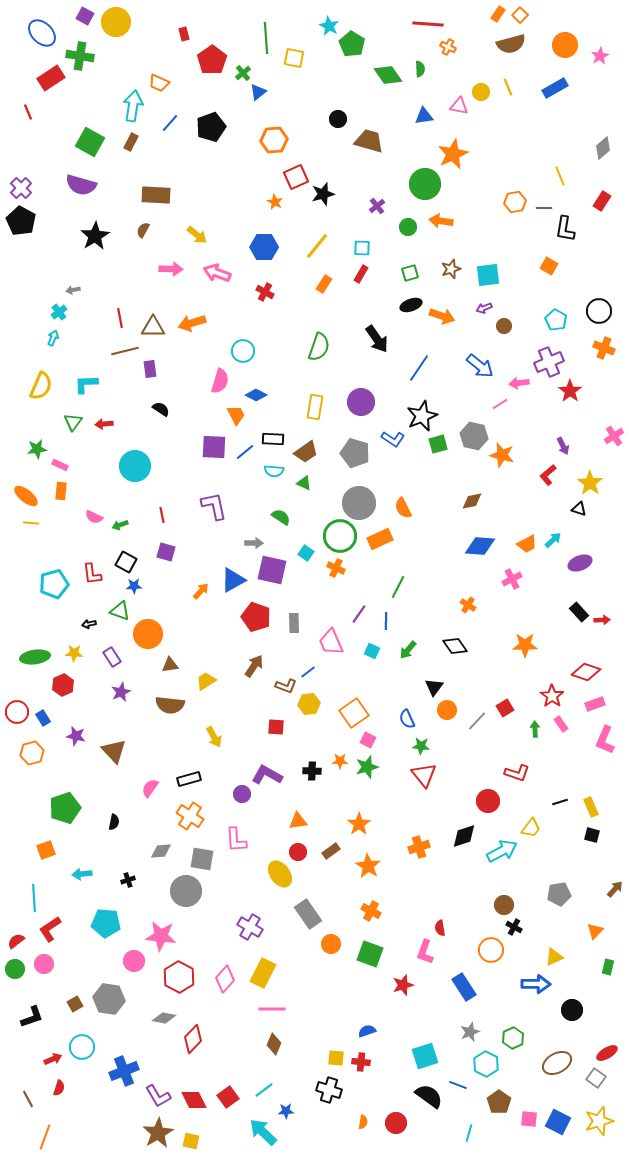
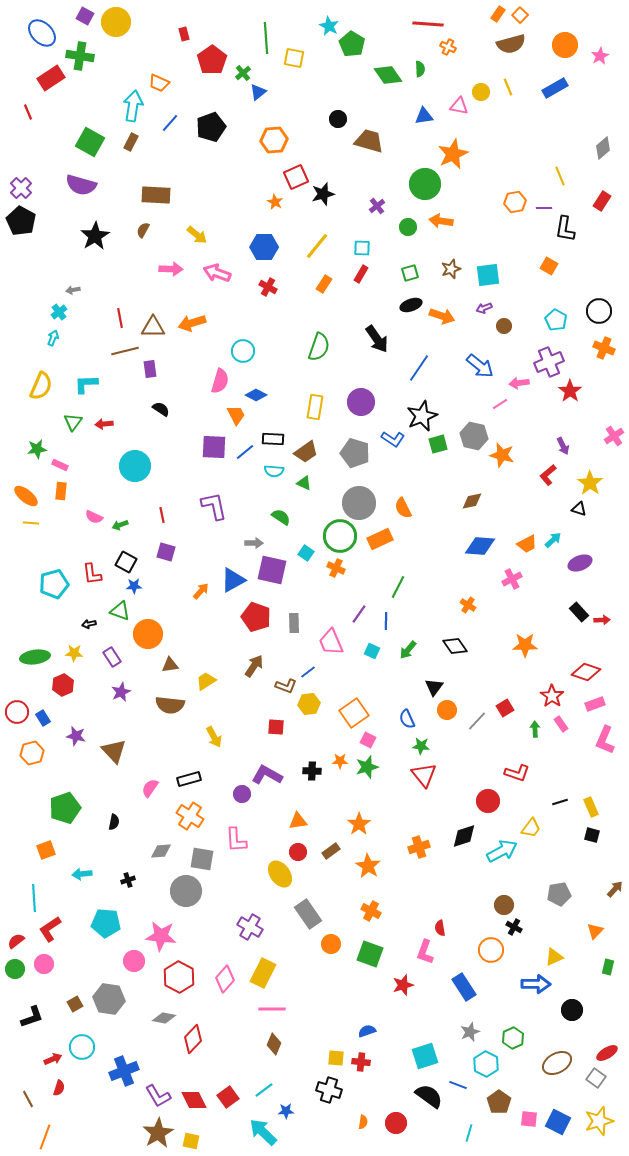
red cross at (265, 292): moved 3 px right, 5 px up
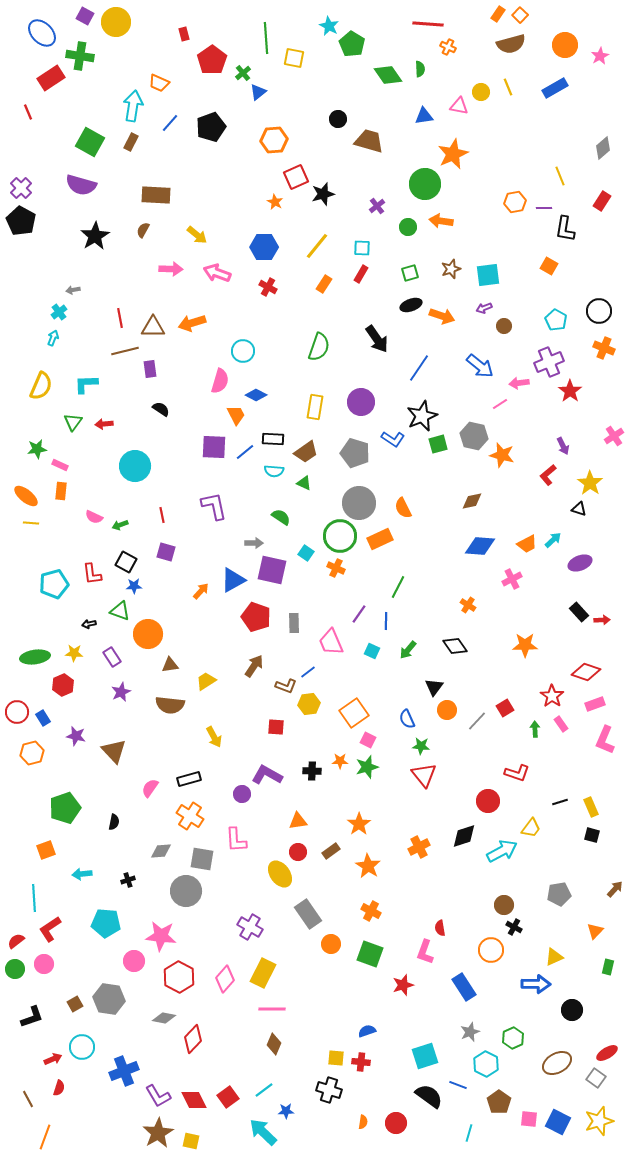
orange cross at (419, 847): rotated 10 degrees counterclockwise
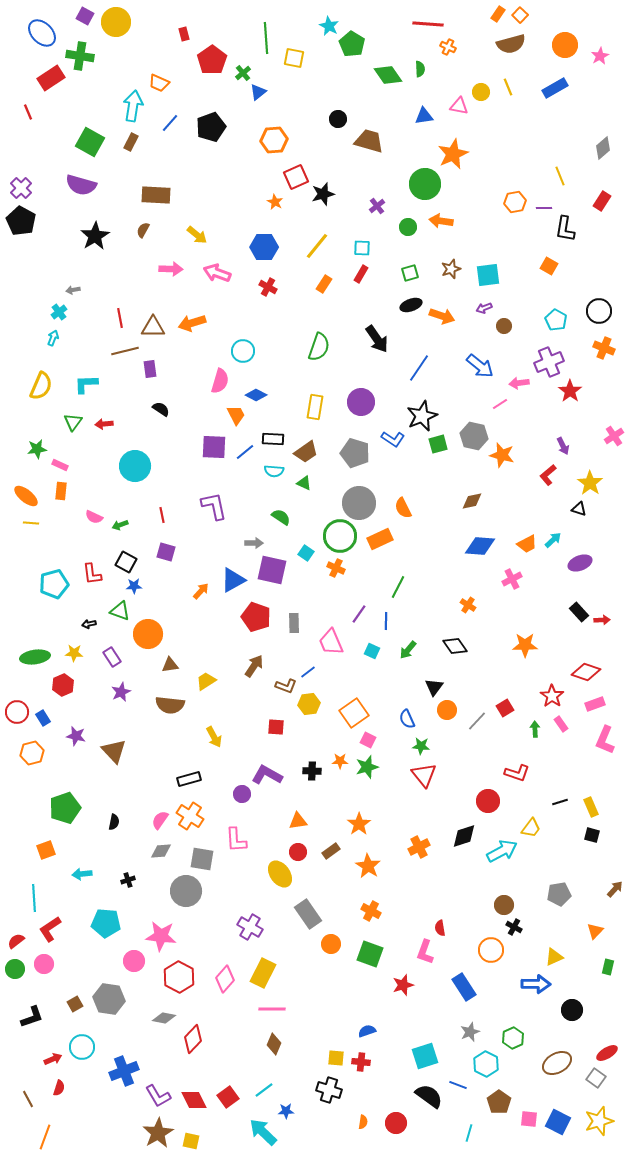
pink semicircle at (150, 788): moved 10 px right, 32 px down
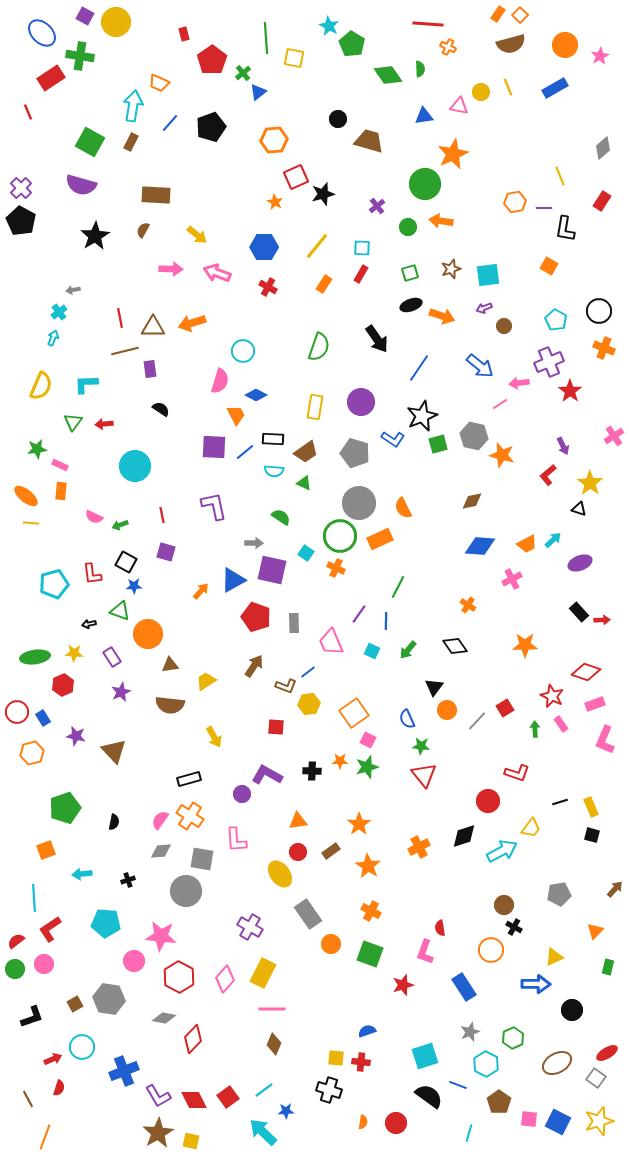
red star at (552, 696): rotated 10 degrees counterclockwise
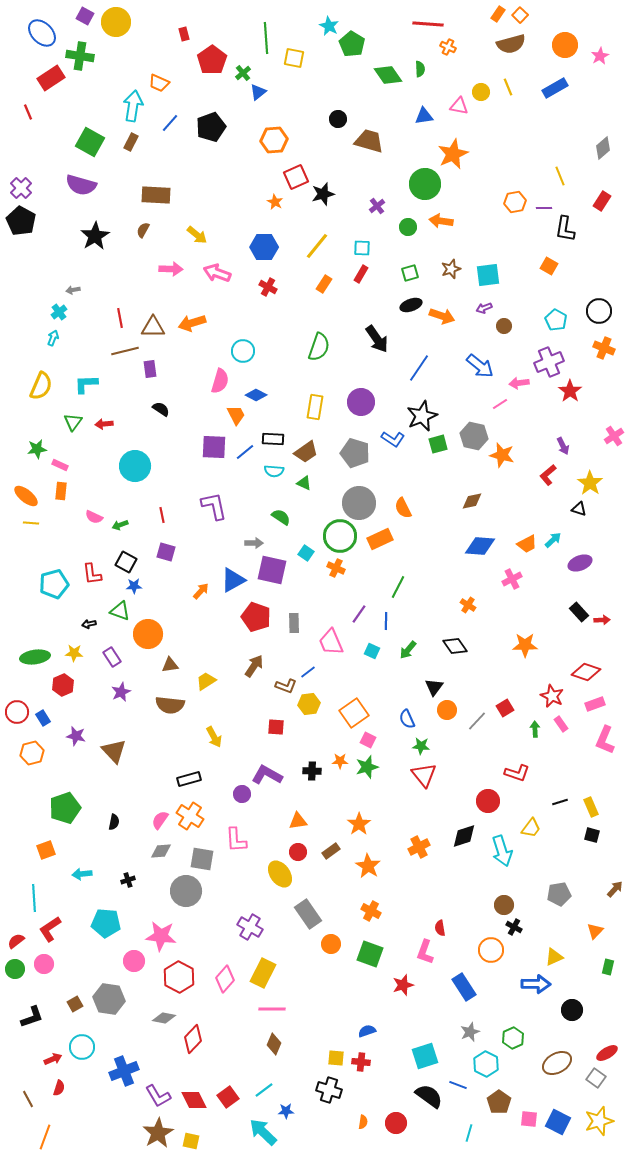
cyan arrow at (502, 851): rotated 100 degrees clockwise
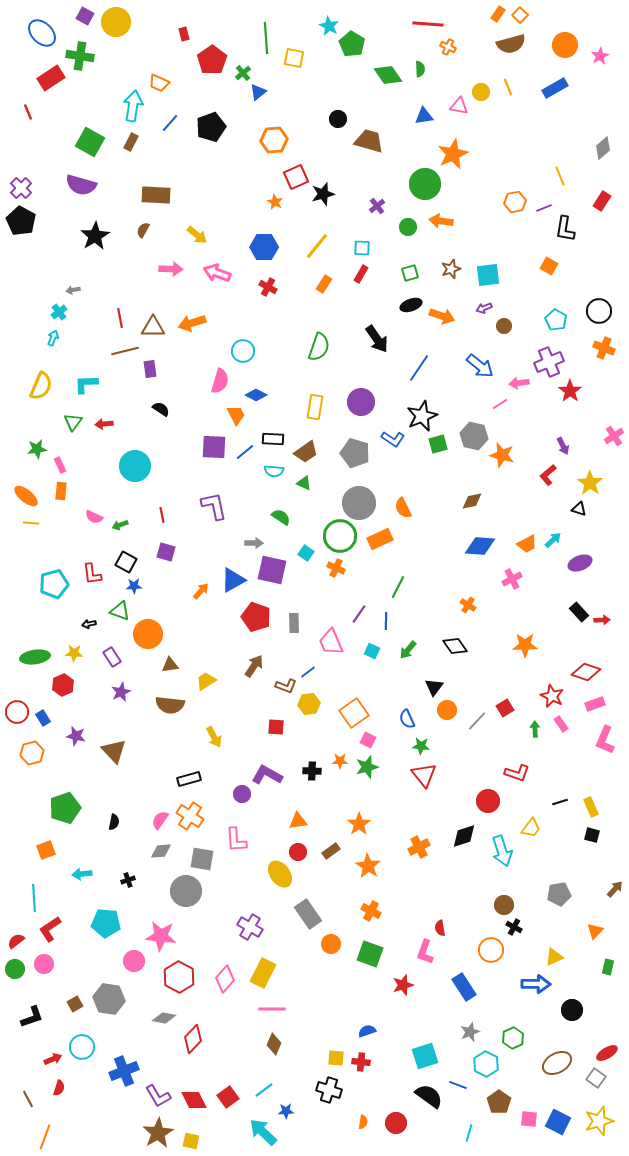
purple line at (544, 208): rotated 21 degrees counterclockwise
pink rectangle at (60, 465): rotated 42 degrees clockwise
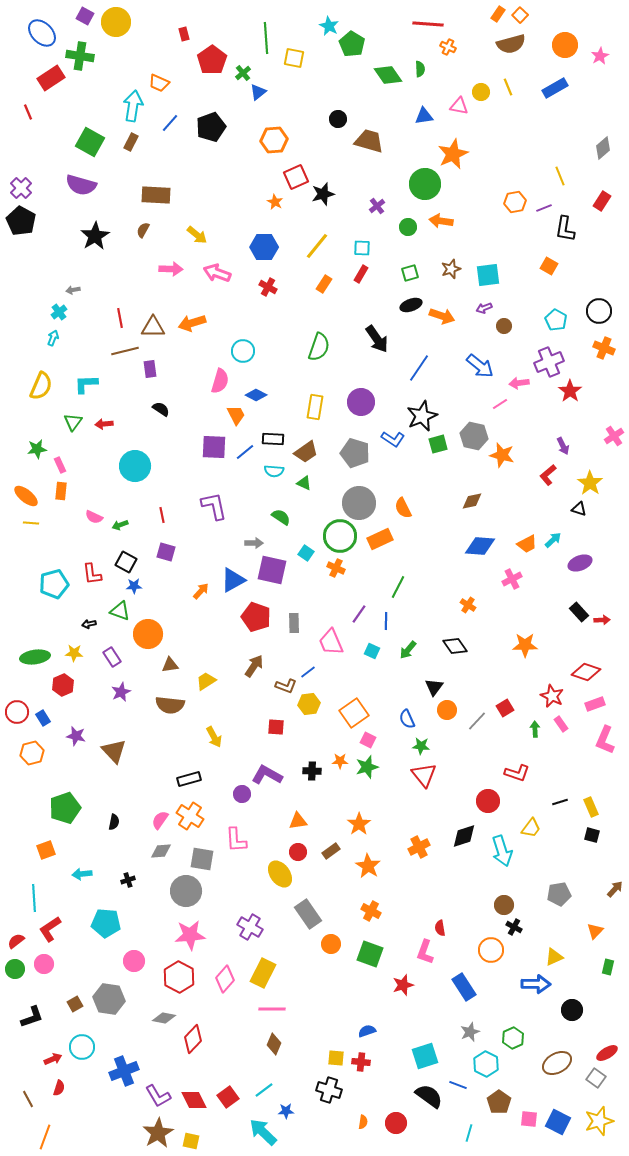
pink star at (161, 936): moved 29 px right, 1 px up; rotated 12 degrees counterclockwise
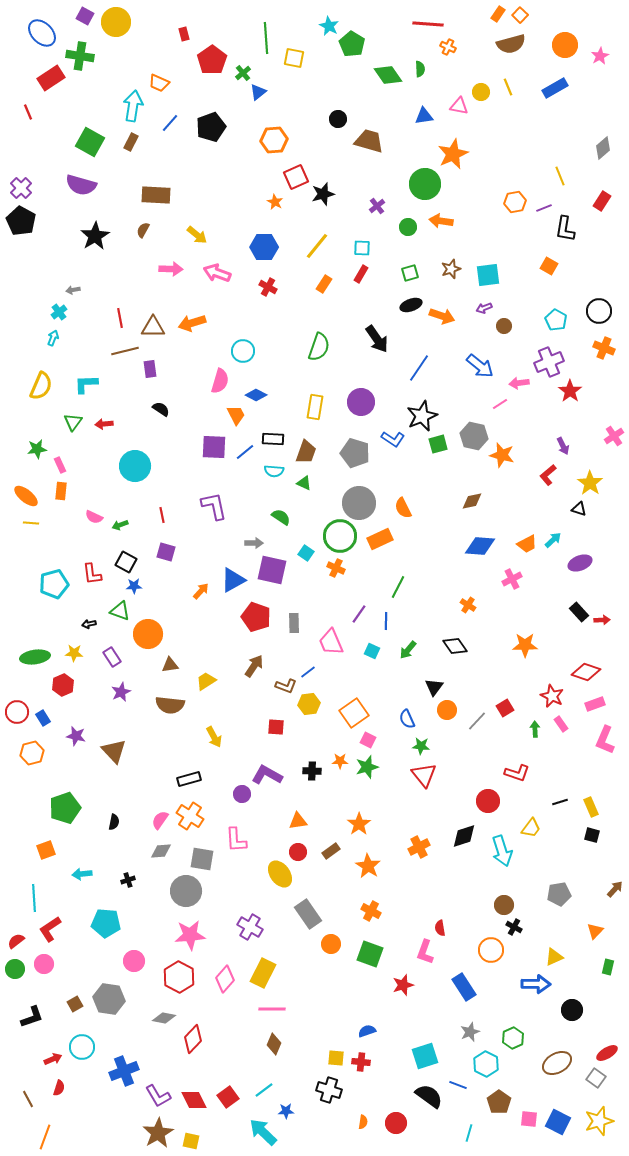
brown trapezoid at (306, 452): rotated 35 degrees counterclockwise
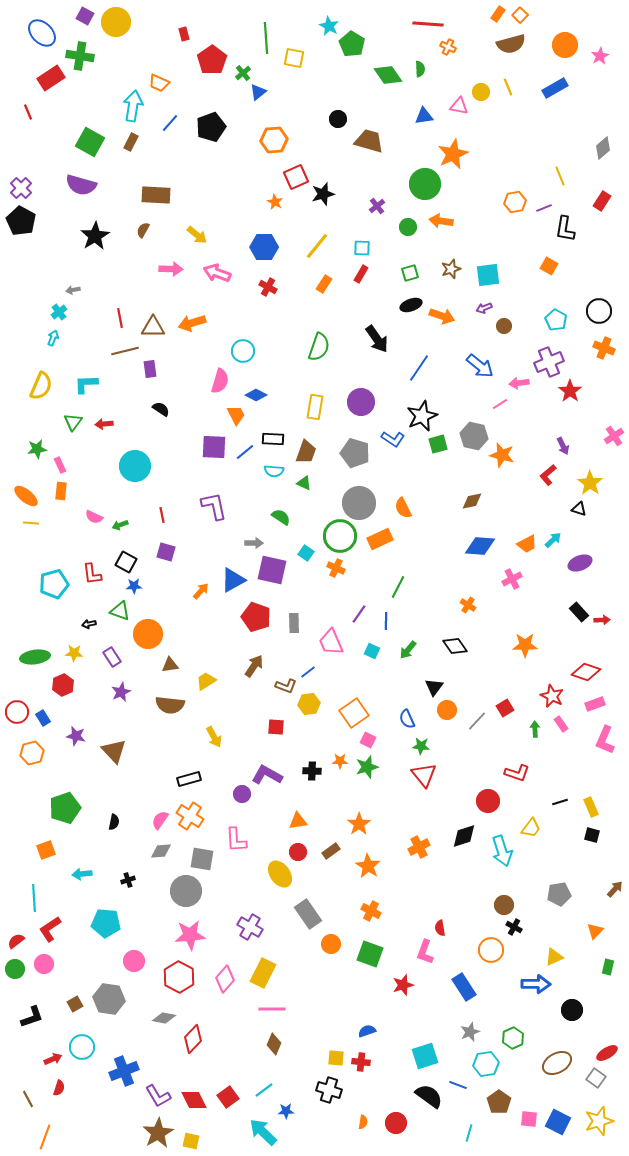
cyan hexagon at (486, 1064): rotated 25 degrees clockwise
